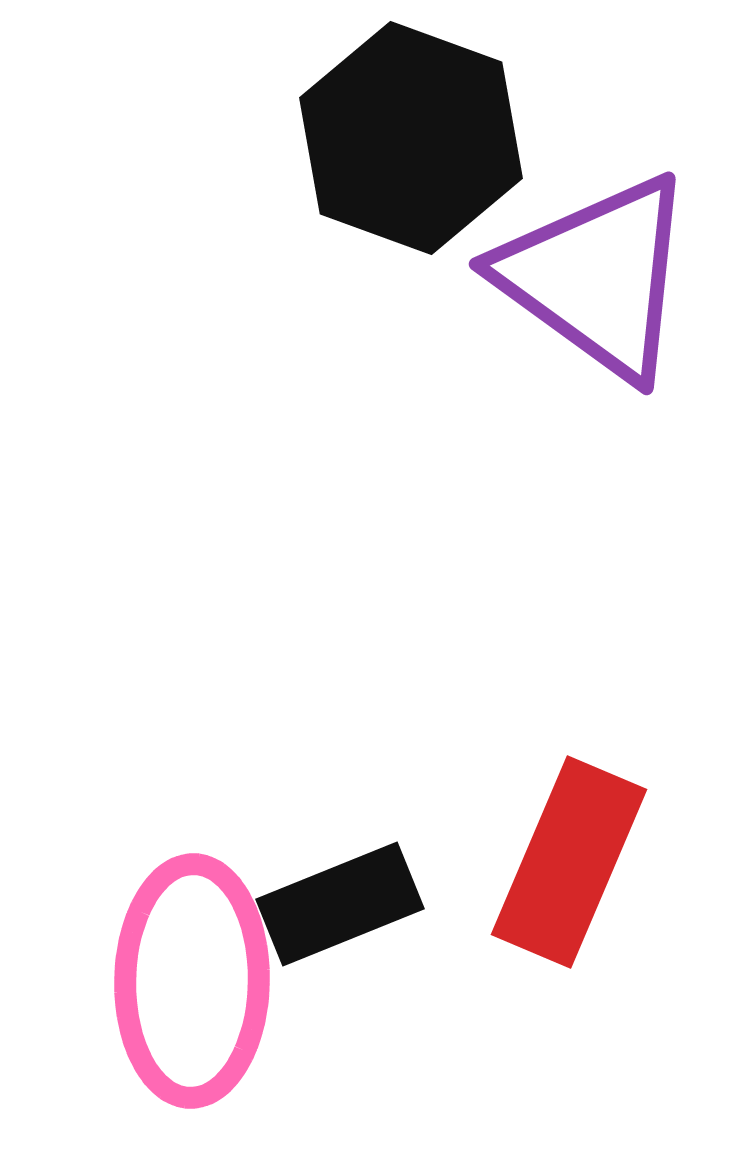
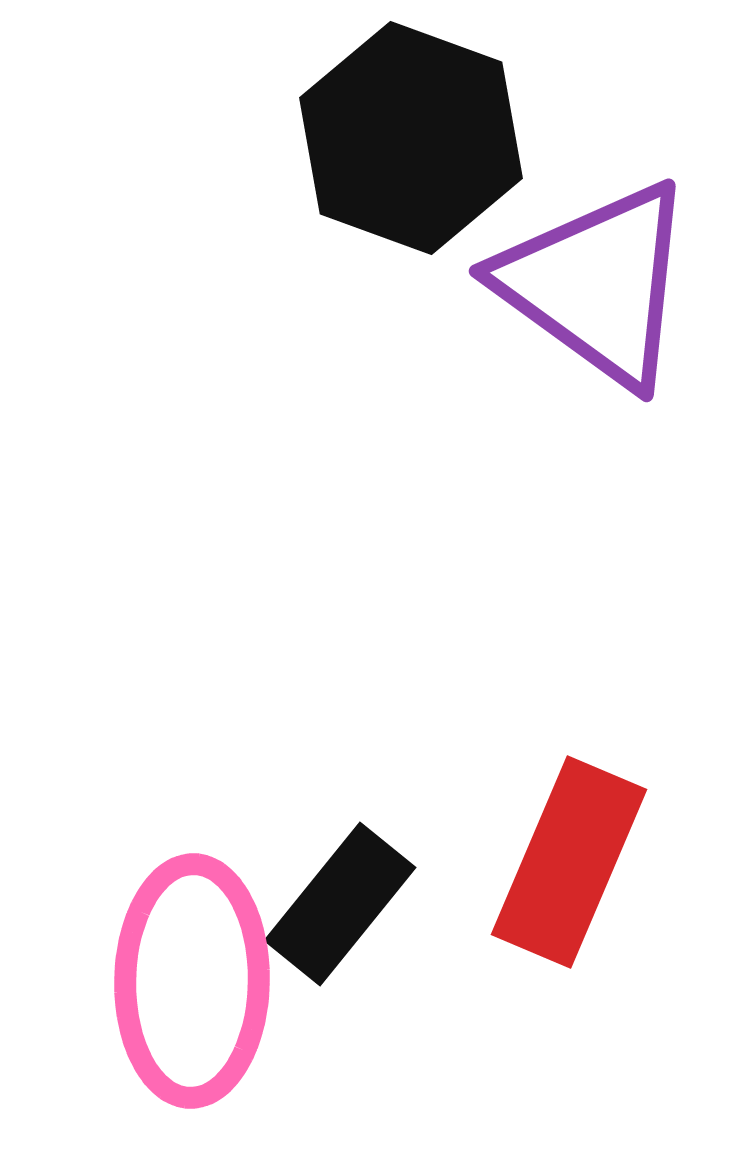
purple triangle: moved 7 px down
black rectangle: rotated 29 degrees counterclockwise
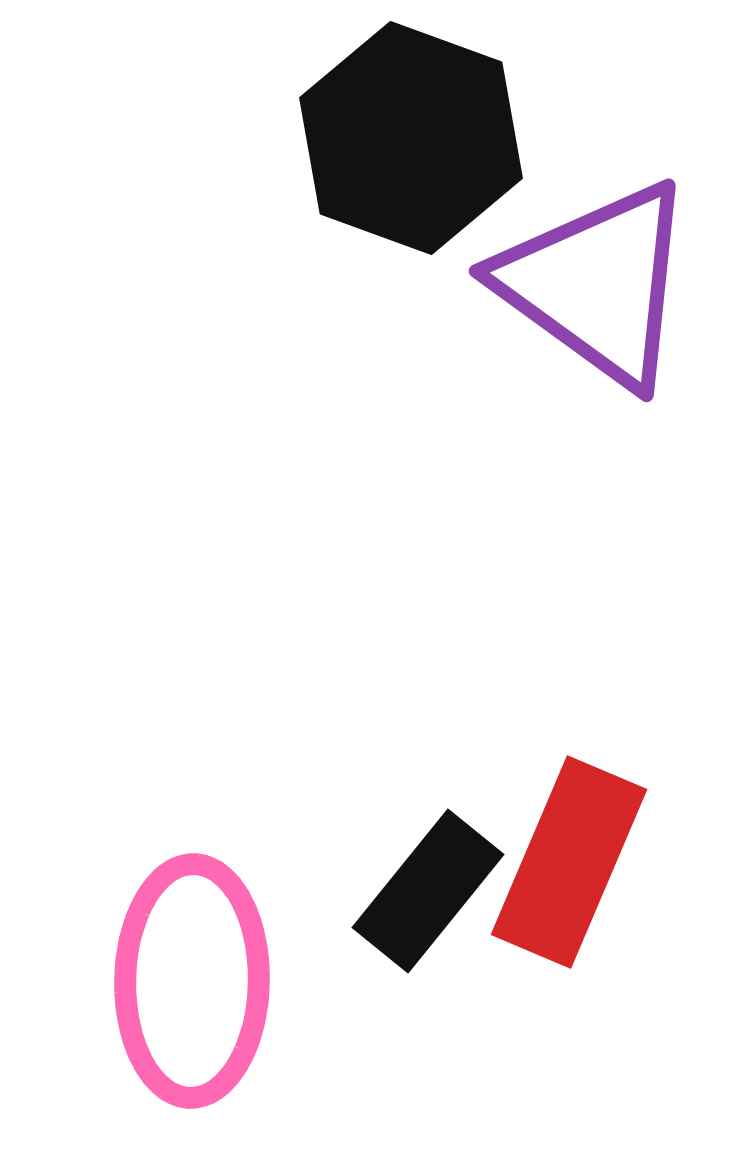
black rectangle: moved 88 px right, 13 px up
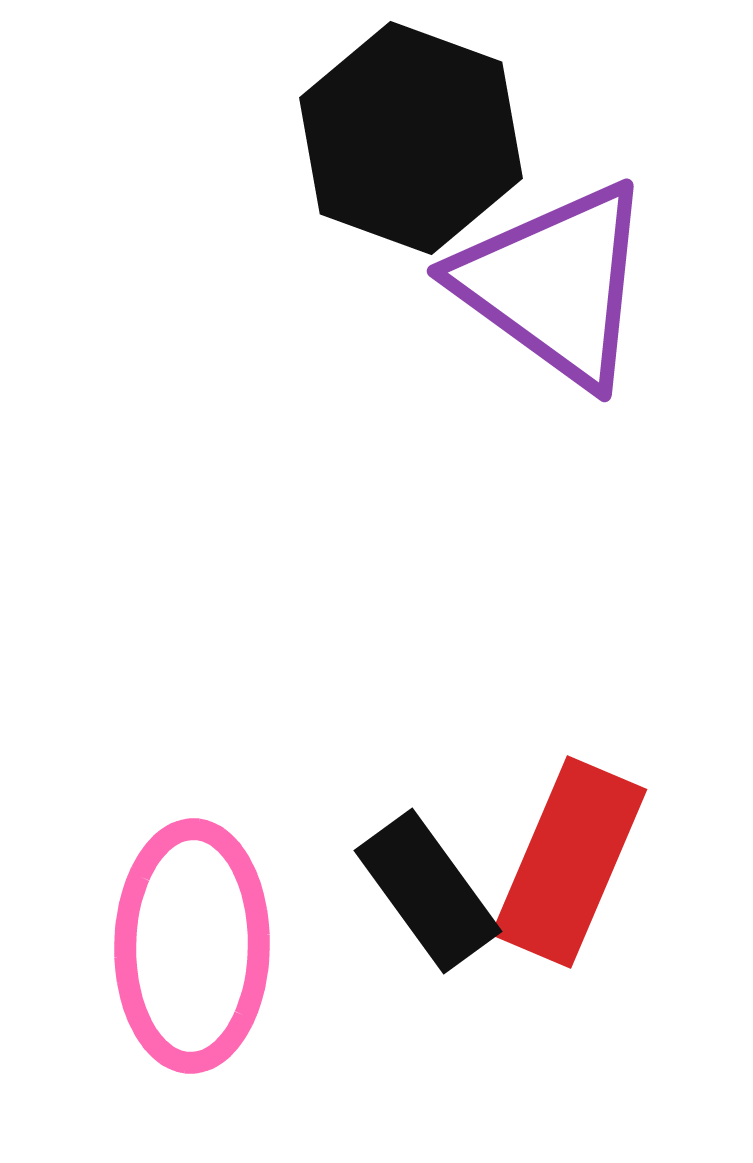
purple triangle: moved 42 px left
black rectangle: rotated 75 degrees counterclockwise
pink ellipse: moved 35 px up
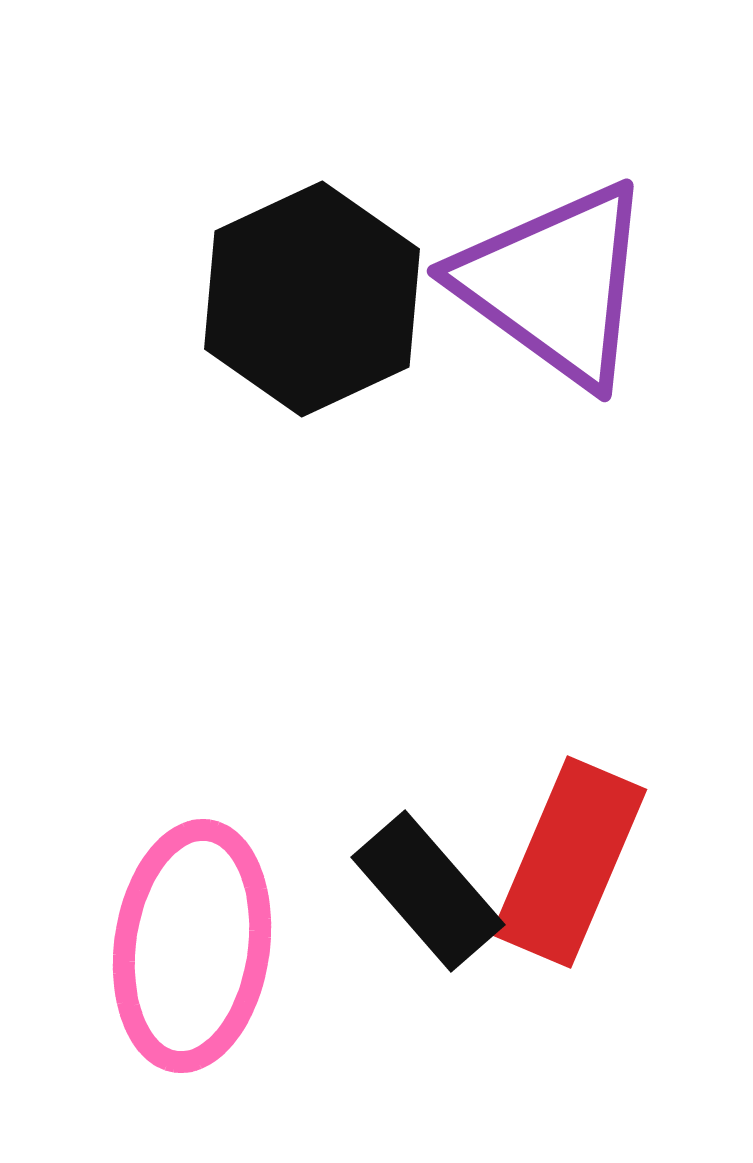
black hexagon: moved 99 px left, 161 px down; rotated 15 degrees clockwise
black rectangle: rotated 5 degrees counterclockwise
pink ellipse: rotated 7 degrees clockwise
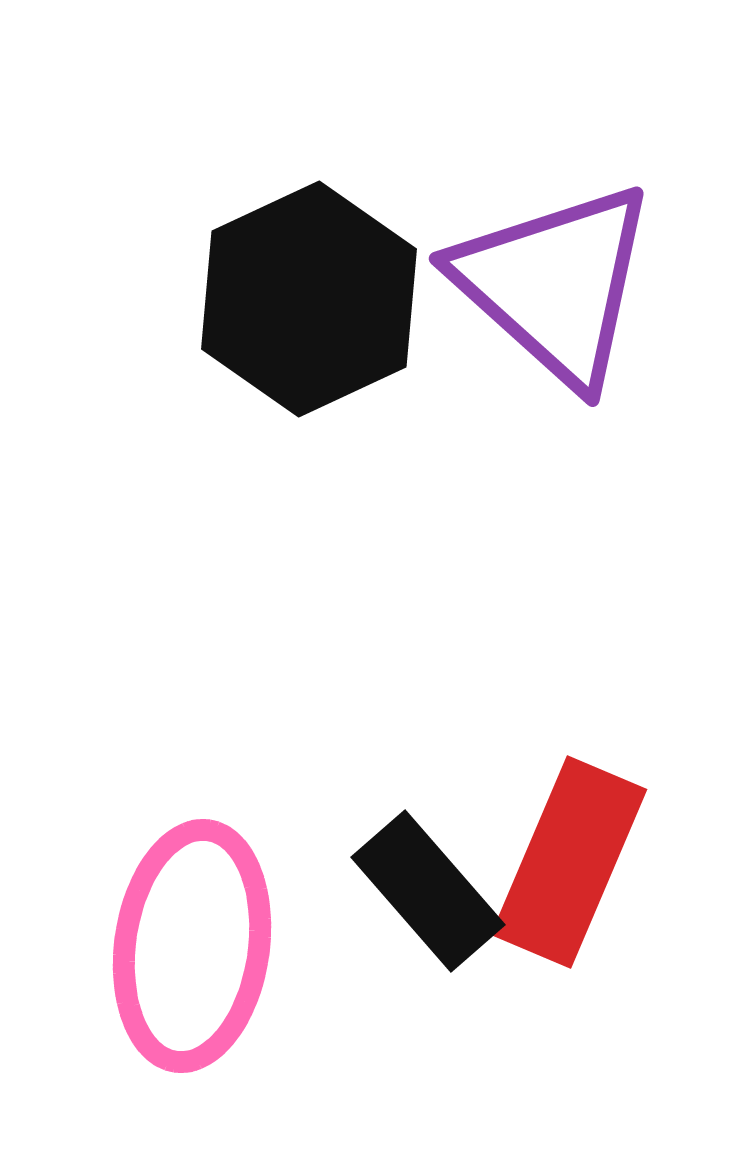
purple triangle: rotated 6 degrees clockwise
black hexagon: moved 3 px left
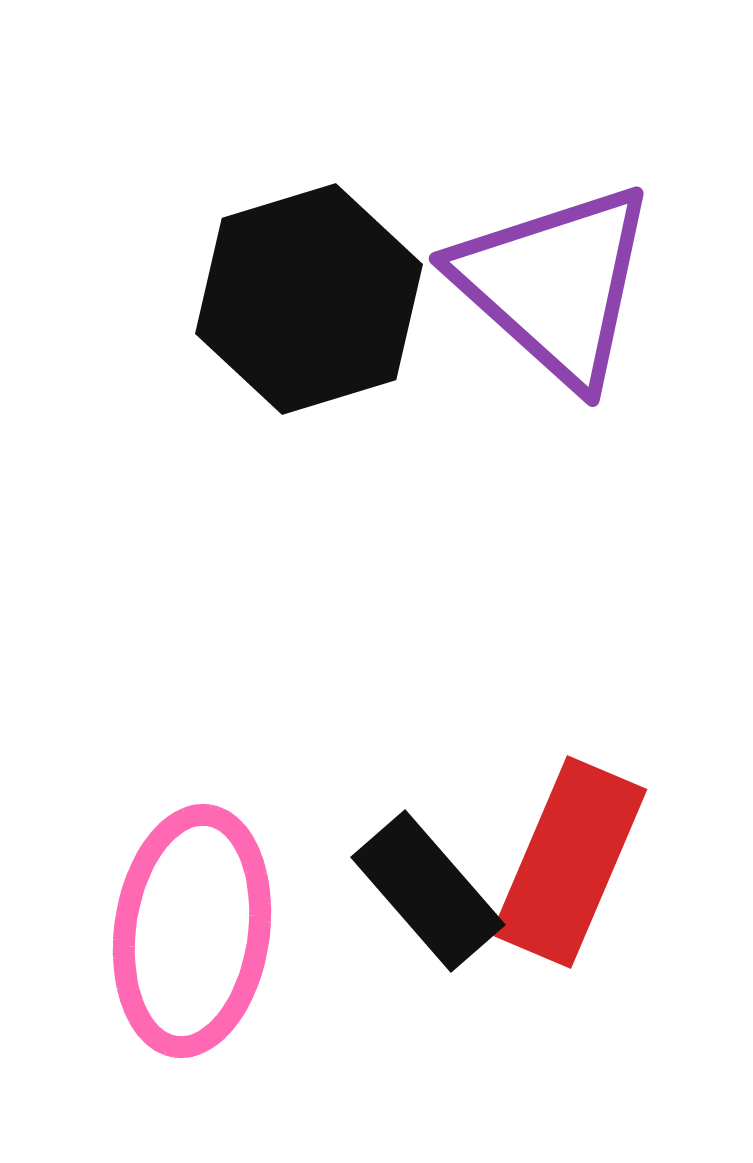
black hexagon: rotated 8 degrees clockwise
pink ellipse: moved 15 px up
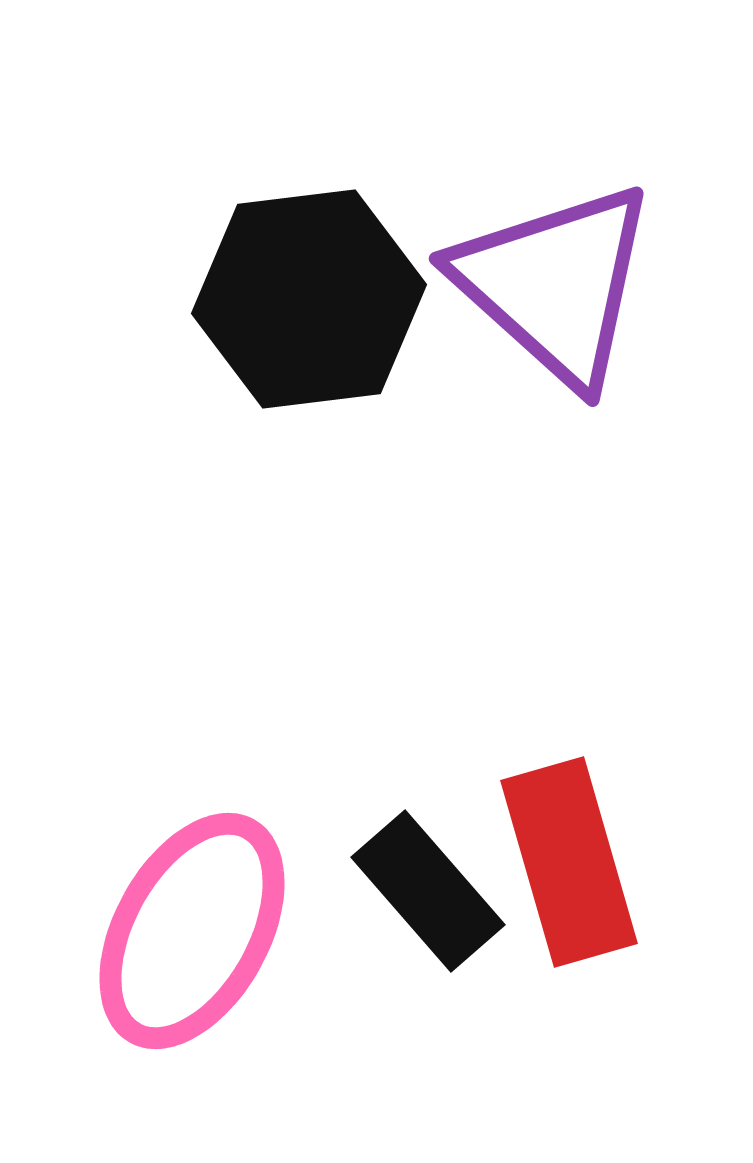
black hexagon: rotated 10 degrees clockwise
red rectangle: rotated 39 degrees counterclockwise
pink ellipse: rotated 21 degrees clockwise
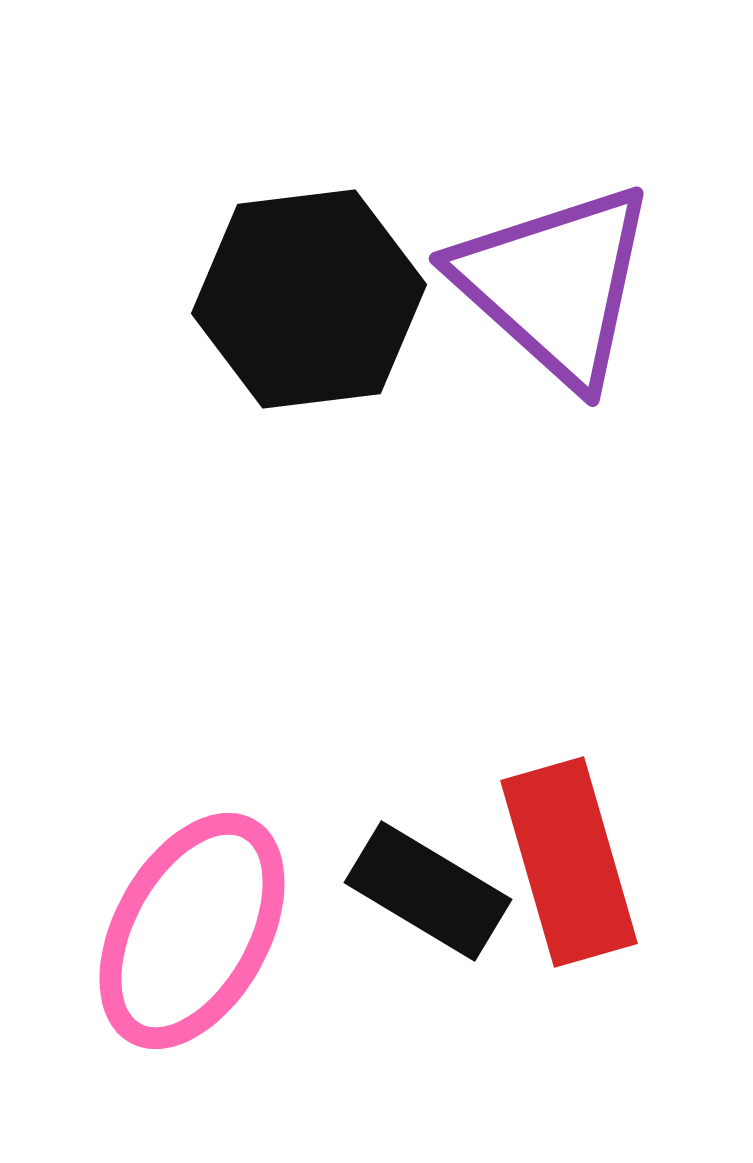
black rectangle: rotated 18 degrees counterclockwise
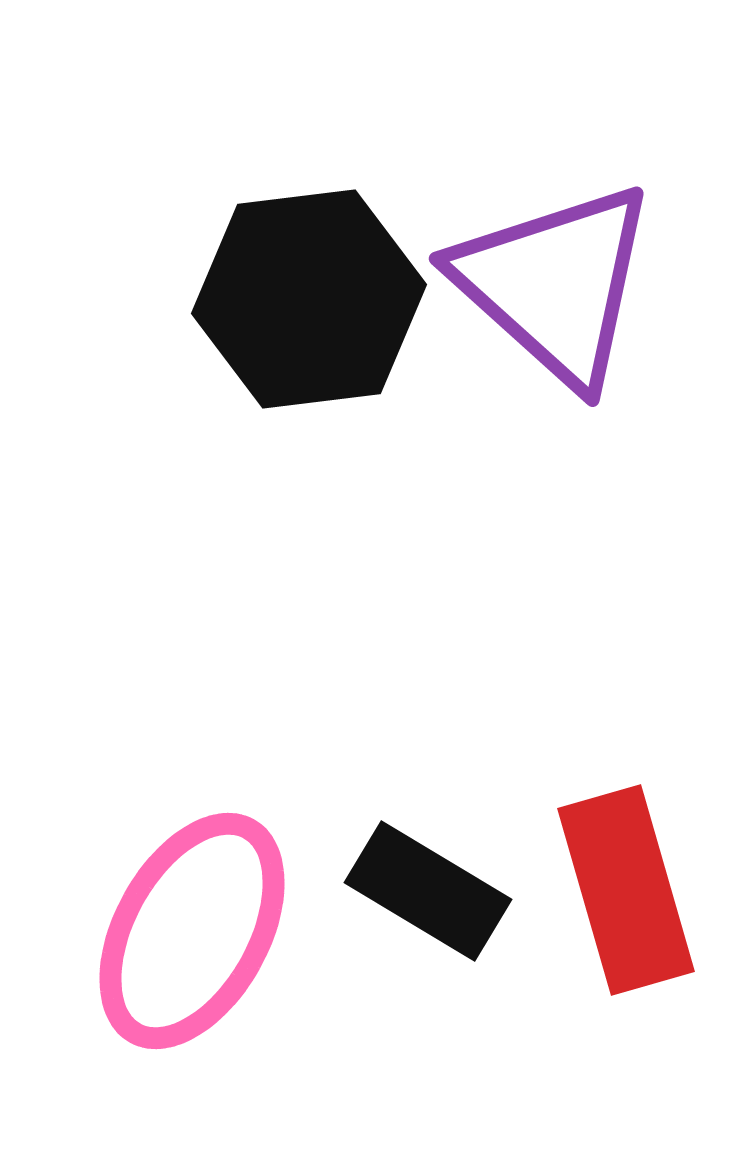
red rectangle: moved 57 px right, 28 px down
